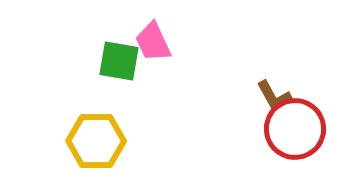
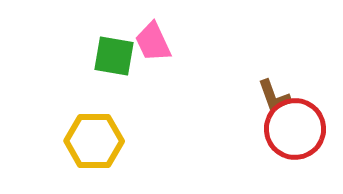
green square: moved 5 px left, 5 px up
brown L-shape: rotated 9 degrees clockwise
yellow hexagon: moved 2 px left
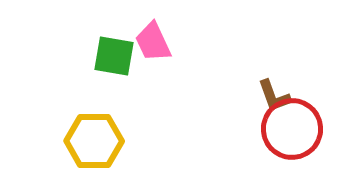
red circle: moved 3 px left
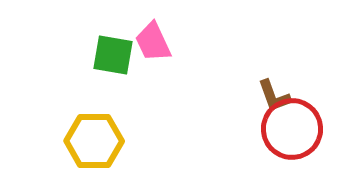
green square: moved 1 px left, 1 px up
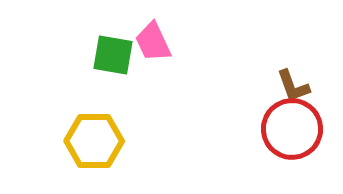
brown L-shape: moved 19 px right, 10 px up
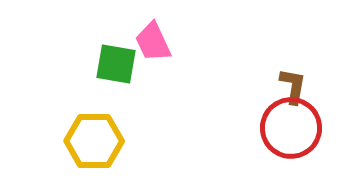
green square: moved 3 px right, 9 px down
brown L-shape: rotated 150 degrees counterclockwise
red circle: moved 1 px left, 1 px up
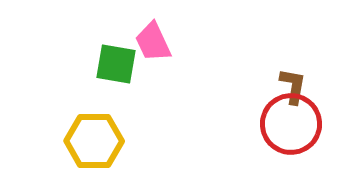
red circle: moved 4 px up
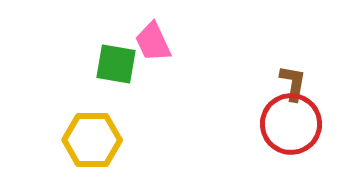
brown L-shape: moved 3 px up
yellow hexagon: moved 2 px left, 1 px up
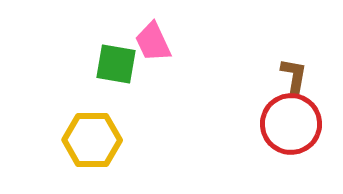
brown L-shape: moved 1 px right, 7 px up
